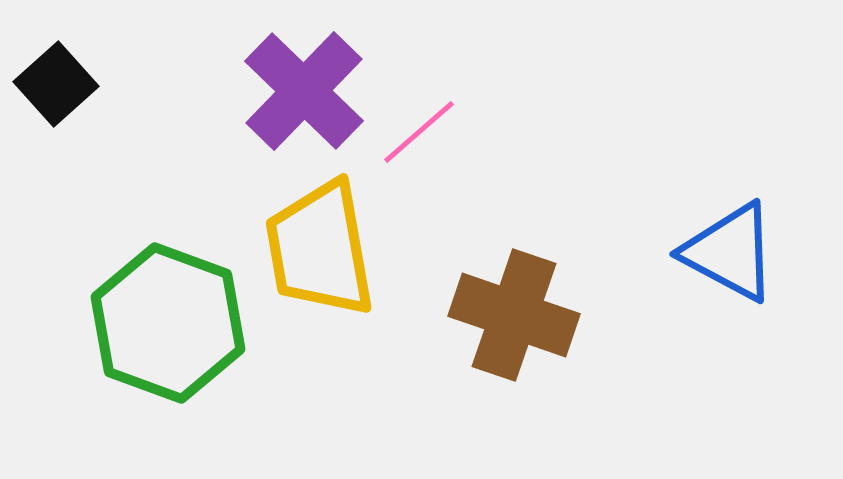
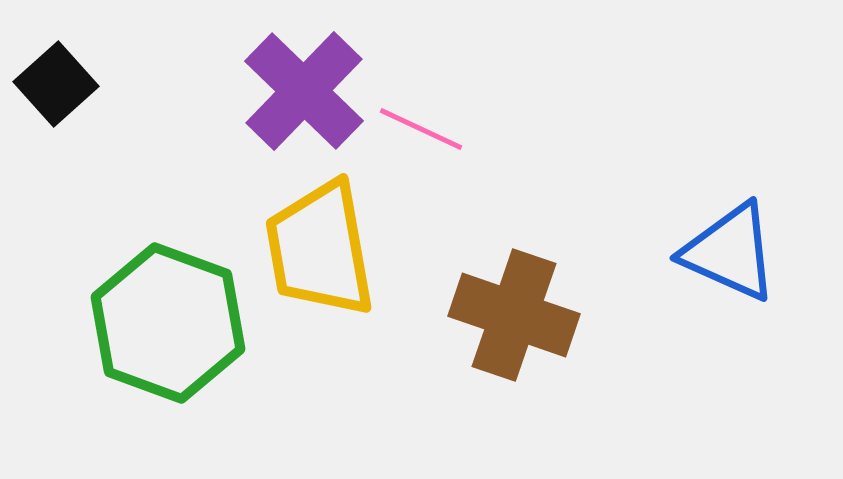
pink line: moved 2 px right, 3 px up; rotated 66 degrees clockwise
blue triangle: rotated 4 degrees counterclockwise
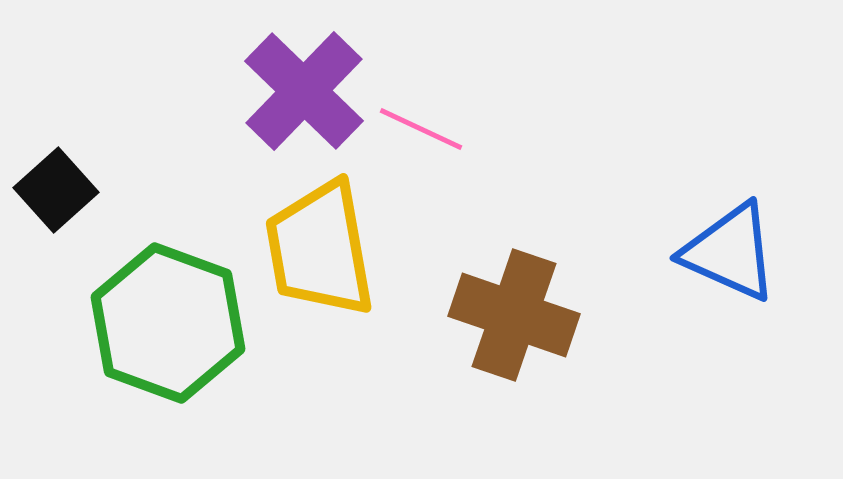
black square: moved 106 px down
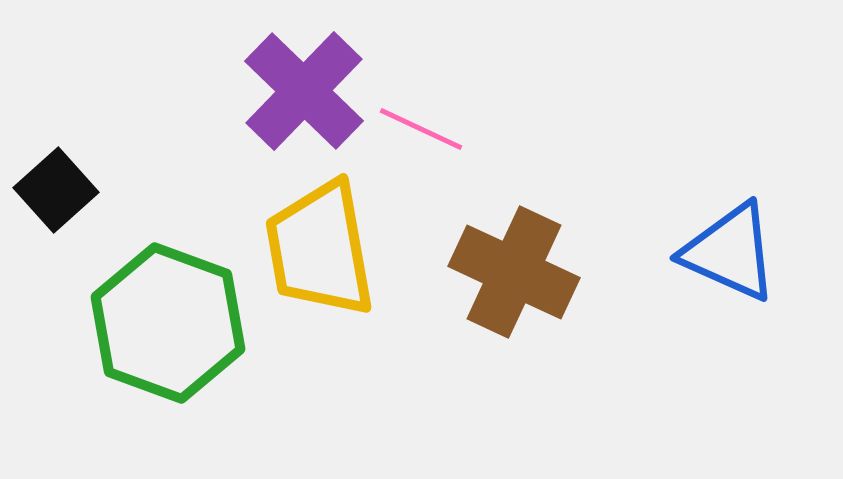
brown cross: moved 43 px up; rotated 6 degrees clockwise
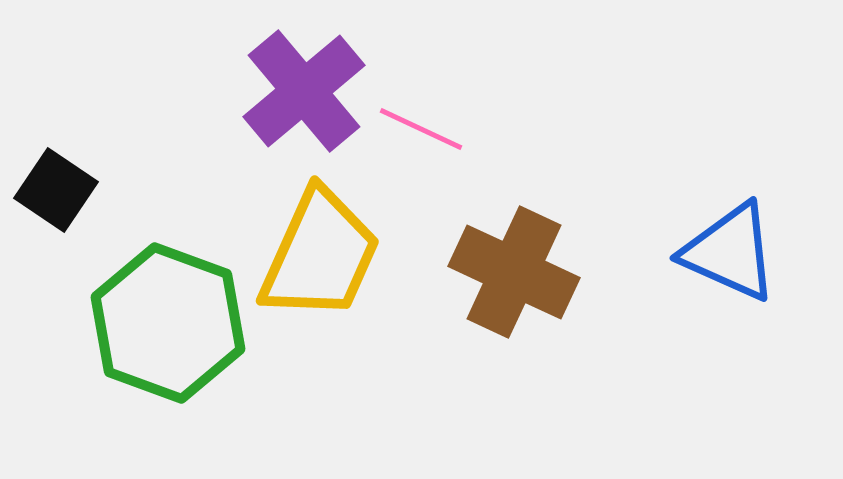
purple cross: rotated 6 degrees clockwise
black square: rotated 14 degrees counterclockwise
yellow trapezoid: moved 6 px down; rotated 146 degrees counterclockwise
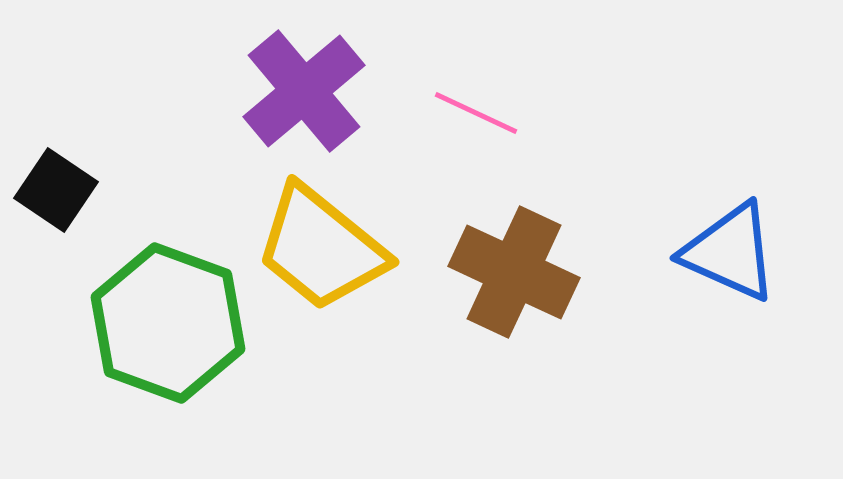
pink line: moved 55 px right, 16 px up
yellow trapezoid: moved 1 px right, 7 px up; rotated 105 degrees clockwise
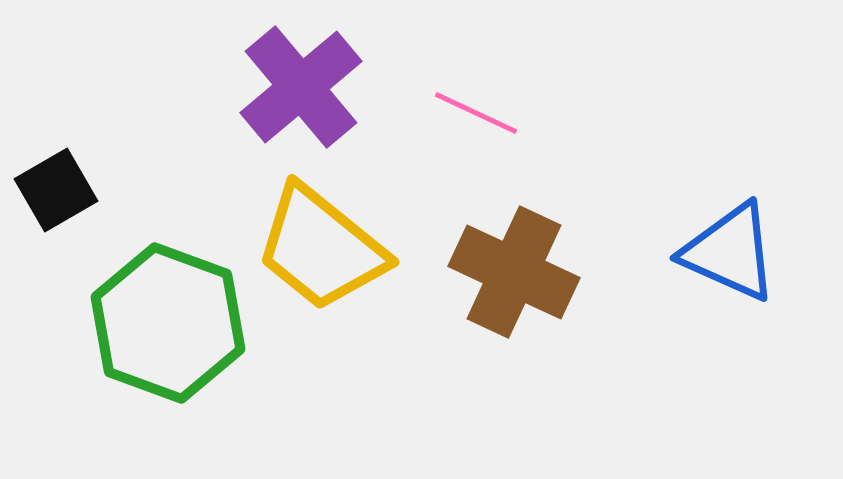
purple cross: moved 3 px left, 4 px up
black square: rotated 26 degrees clockwise
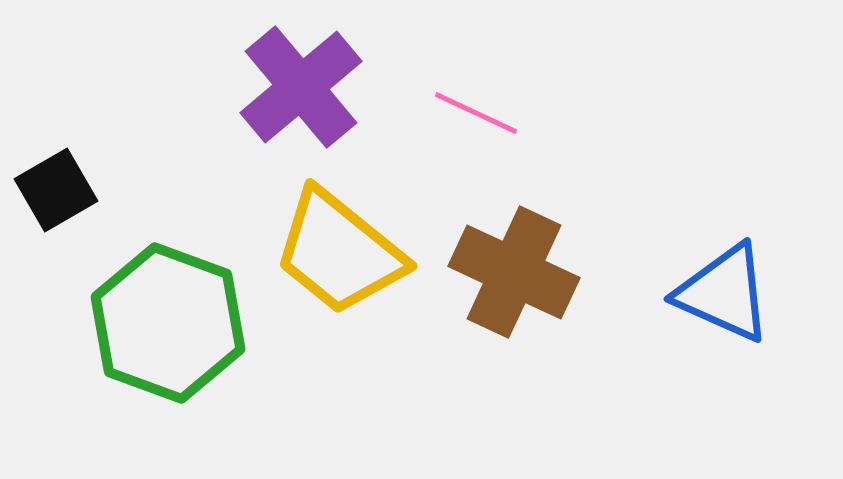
yellow trapezoid: moved 18 px right, 4 px down
blue triangle: moved 6 px left, 41 px down
